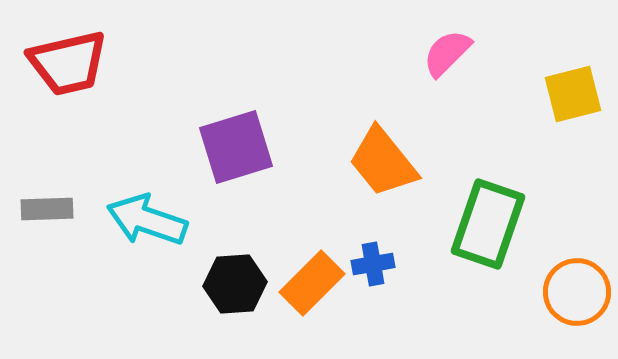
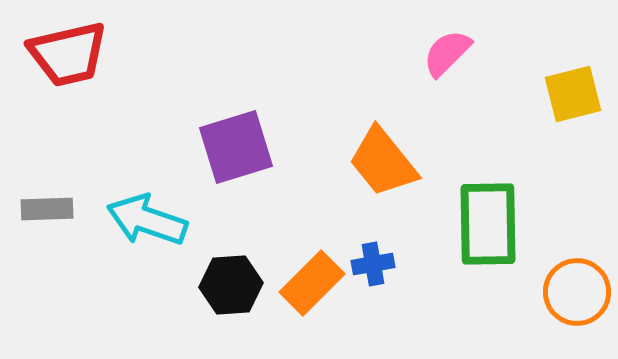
red trapezoid: moved 9 px up
green rectangle: rotated 20 degrees counterclockwise
black hexagon: moved 4 px left, 1 px down
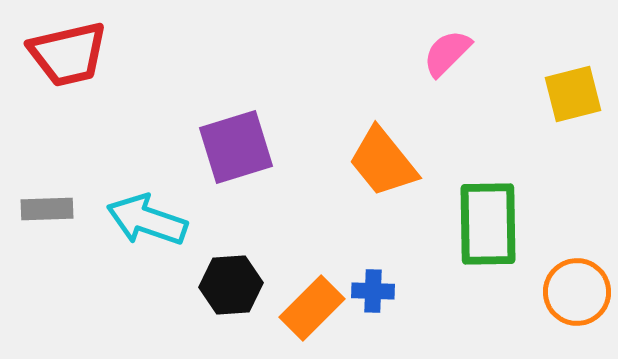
blue cross: moved 27 px down; rotated 12 degrees clockwise
orange rectangle: moved 25 px down
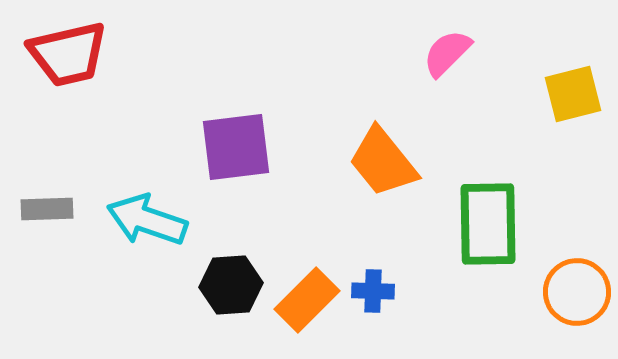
purple square: rotated 10 degrees clockwise
orange rectangle: moved 5 px left, 8 px up
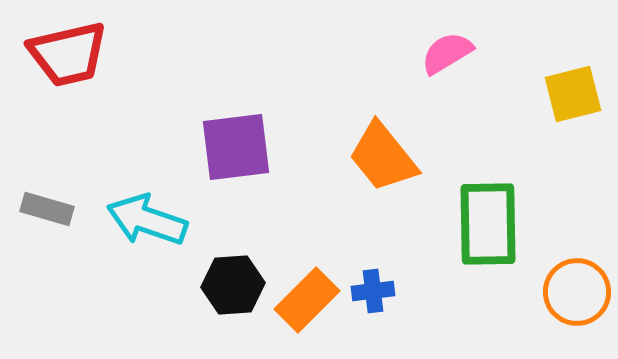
pink semicircle: rotated 14 degrees clockwise
orange trapezoid: moved 5 px up
gray rectangle: rotated 18 degrees clockwise
black hexagon: moved 2 px right
blue cross: rotated 9 degrees counterclockwise
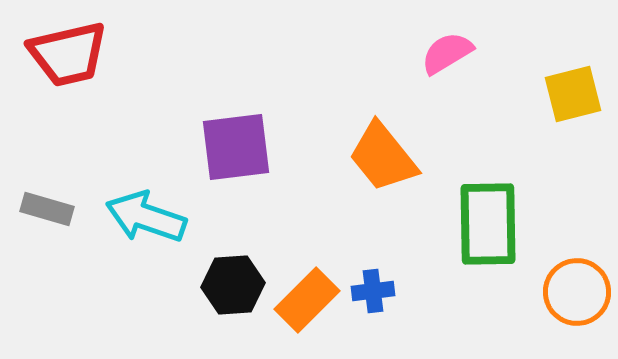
cyan arrow: moved 1 px left, 3 px up
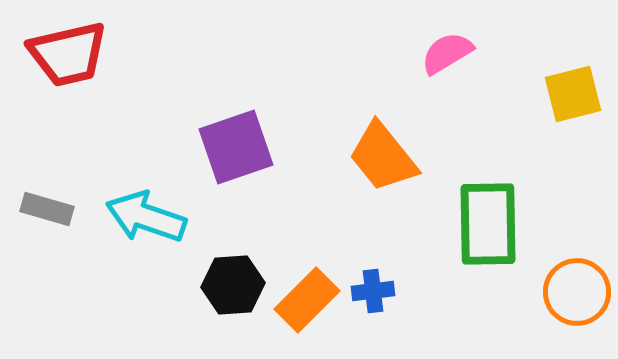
purple square: rotated 12 degrees counterclockwise
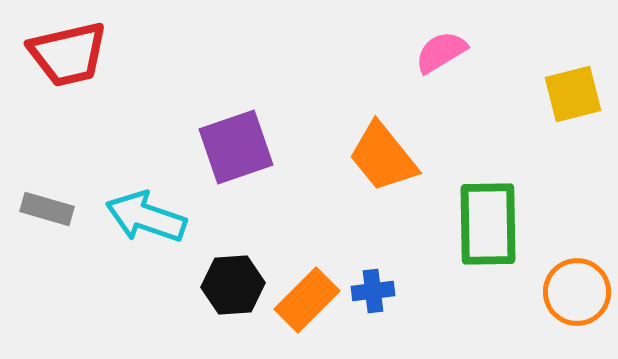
pink semicircle: moved 6 px left, 1 px up
